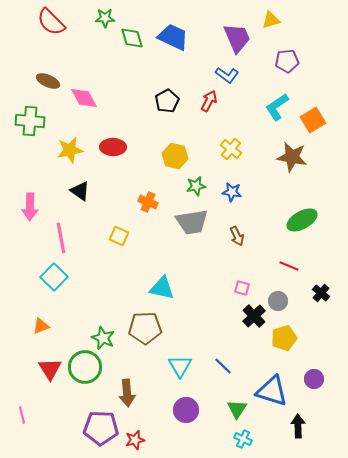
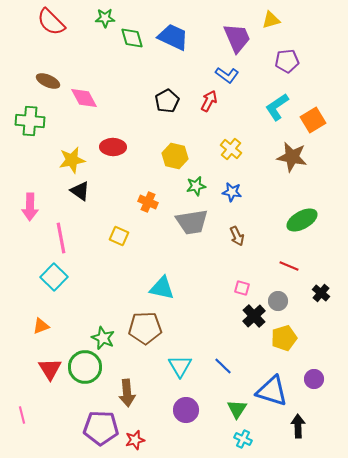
yellow star at (70, 150): moved 2 px right, 10 px down
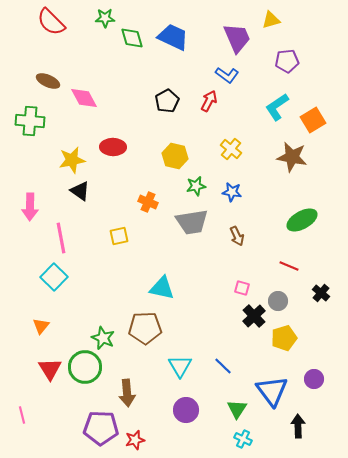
yellow square at (119, 236): rotated 36 degrees counterclockwise
orange triangle at (41, 326): rotated 30 degrees counterclockwise
blue triangle at (272, 391): rotated 36 degrees clockwise
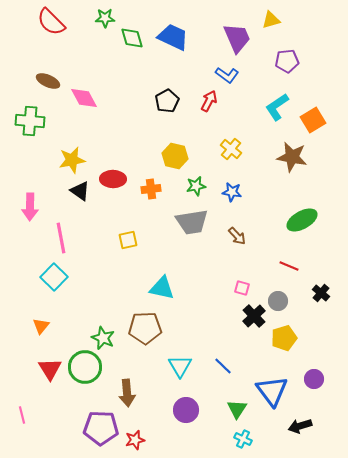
red ellipse at (113, 147): moved 32 px down
orange cross at (148, 202): moved 3 px right, 13 px up; rotated 30 degrees counterclockwise
yellow square at (119, 236): moved 9 px right, 4 px down
brown arrow at (237, 236): rotated 18 degrees counterclockwise
black arrow at (298, 426): moved 2 px right; rotated 105 degrees counterclockwise
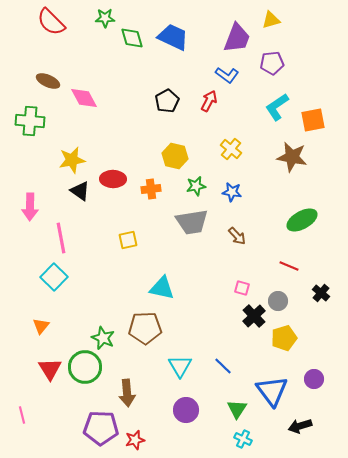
purple trapezoid at (237, 38): rotated 44 degrees clockwise
purple pentagon at (287, 61): moved 15 px left, 2 px down
orange square at (313, 120): rotated 20 degrees clockwise
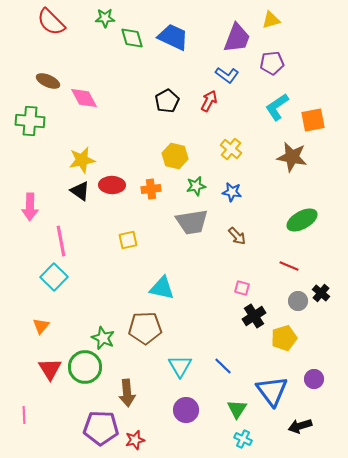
yellow star at (72, 160): moved 10 px right
red ellipse at (113, 179): moved 1 px left, 6 px down
pink line at (61, 238): moved 3 px down
gray circle at (278, 301): moved 20 px right
black cross at (254, 316): rotated 10 degrees clockwise
pink line at (22, 415): moved 2 px right; rotated 12 degrees clockwise
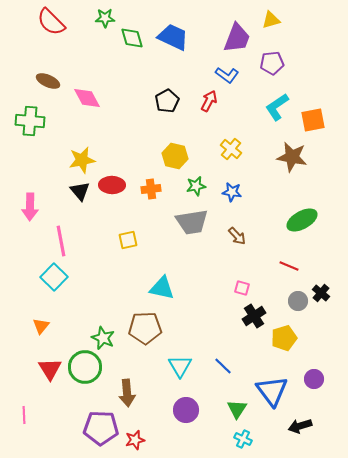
pink diamond at (84, 98): moved 3 px right
black triangle at (80, 191): rotated 15 degrees clockwise
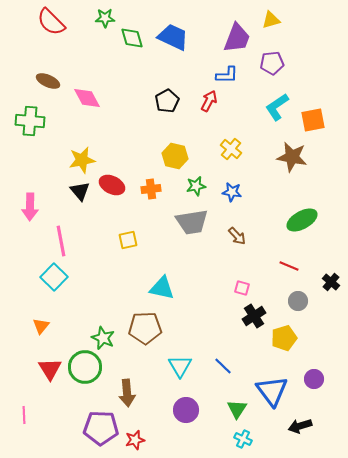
blue L-shape at (227, 75): rotated 35 degrees counterclockwise
red ellipse at (112, 185): rotated 25 degrees clockwise
black cross at (321, 293): moved 10 px right, 11 px up
